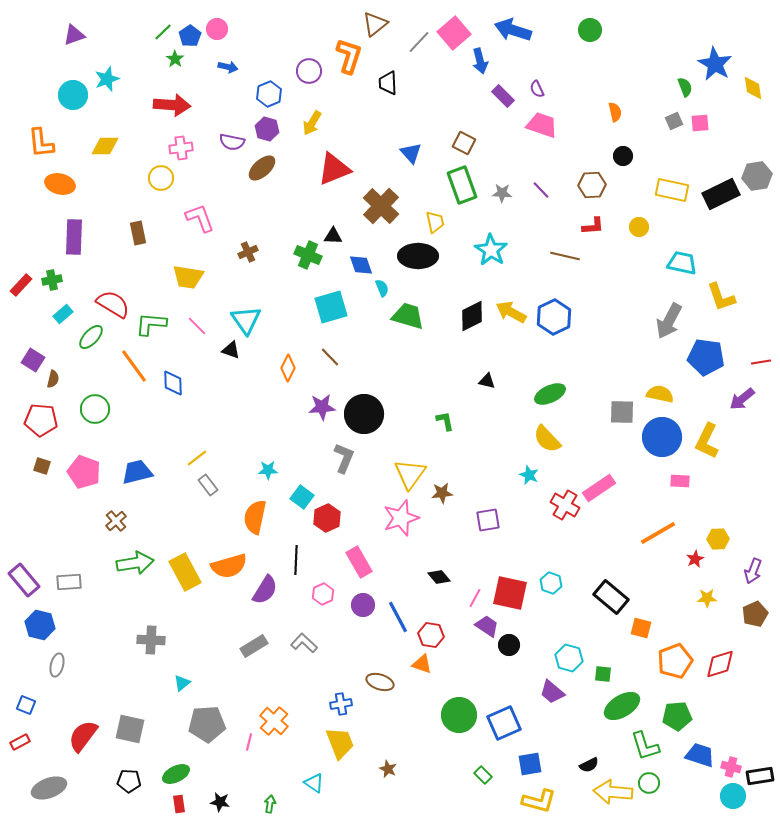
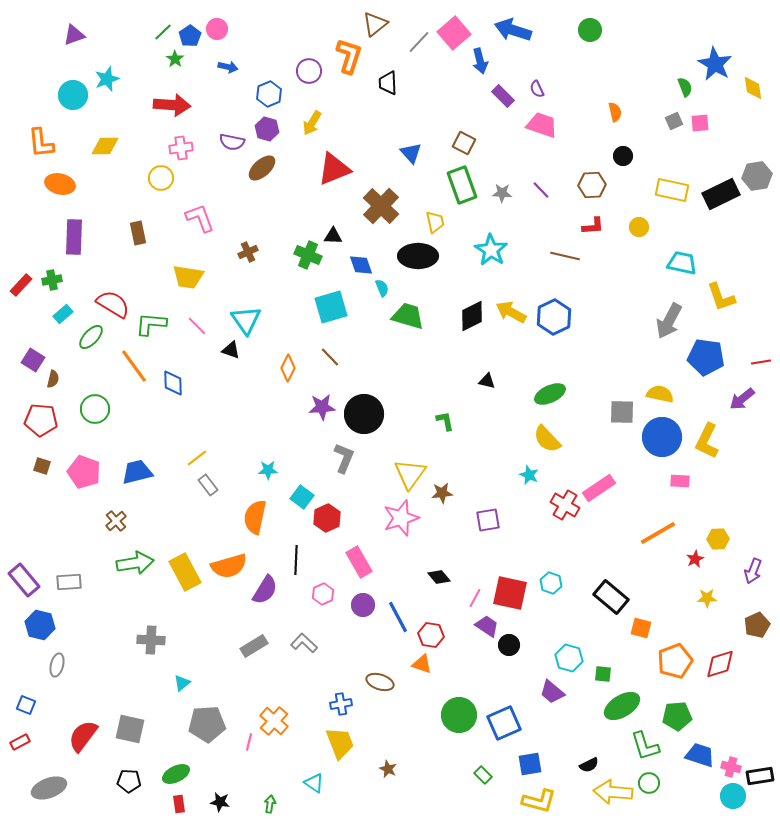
brown pentagon at (755, 614): moved 2 px right, 11 px down
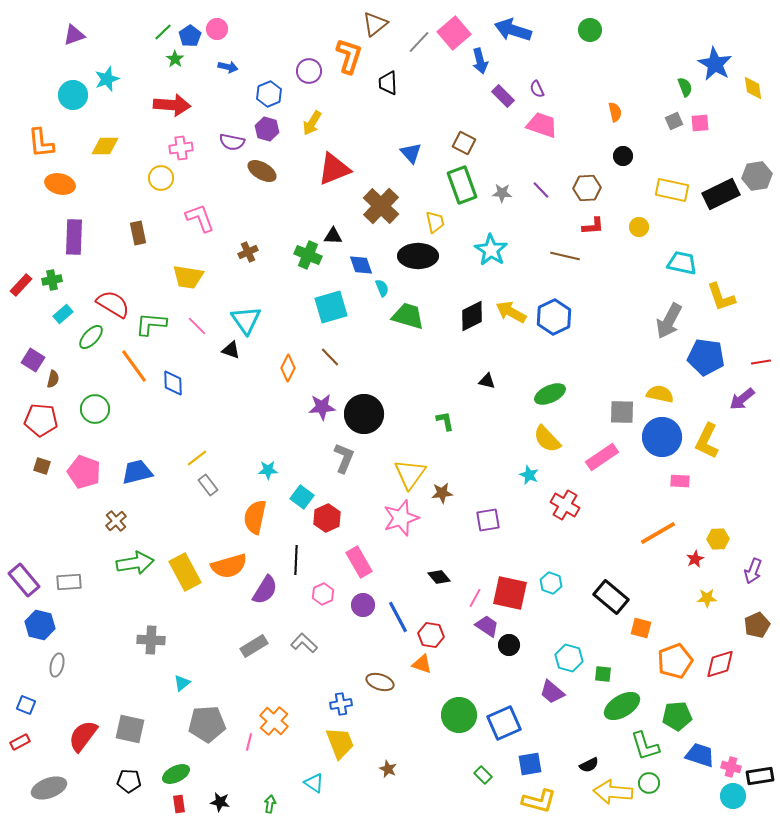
brown ellipse at (262, 168): moved 3 px down; rotated 72 degrees clockwise
brown hexagon at (592, 185): moved 5 px left, 3 px down
pink rectangle at (599, 488): moved 3 px right, 31 px up
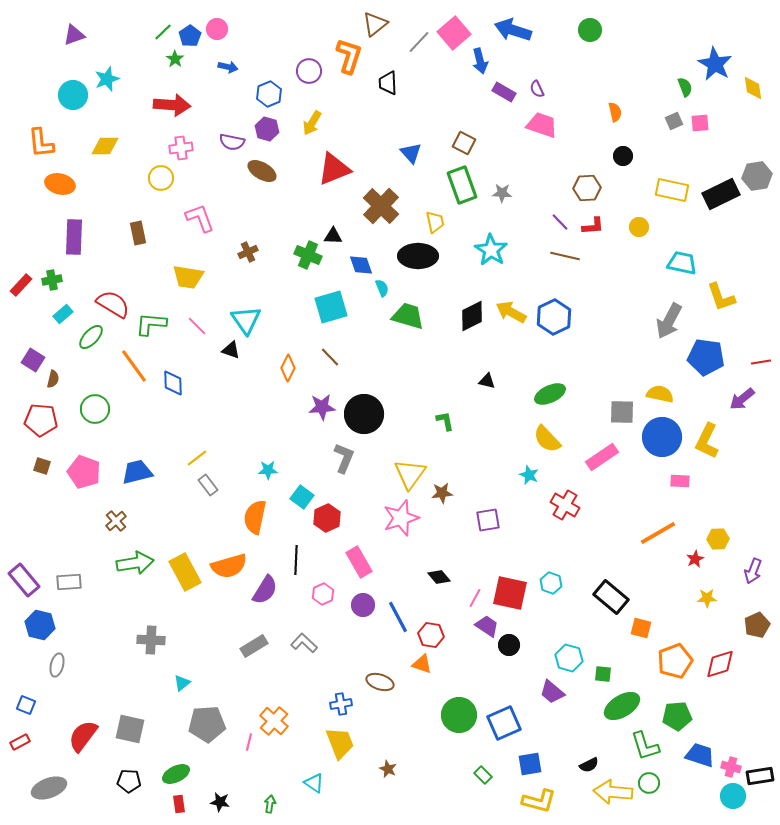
purple rectangle at (503, 96): moved 1 px right, 4 px up; rotated 15 degrees counterclockwise
purple line at (541, 190): moved 19 px right, 32 px down
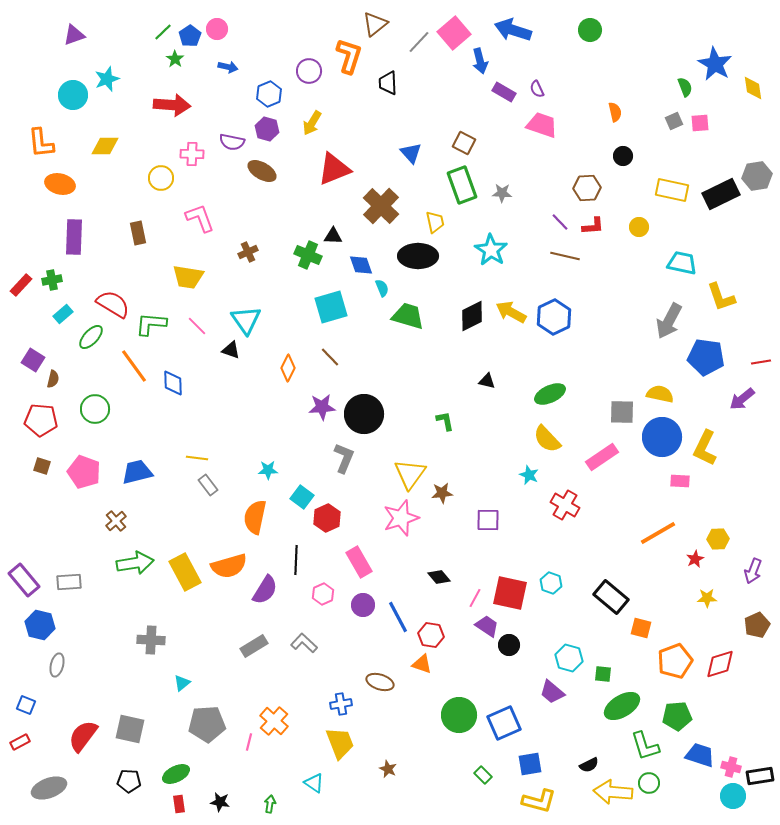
pink cross at (181, 148): moved 11 px right, 6 px down; rotated 10 degrees clockwise
yellow L-shape at (707, 441): moved 2 px left, 7 px down
yellow line at (197, 458): rotated 45 degrees clockwise
purple square at (488, 520): rotated 10 degrees clockwise
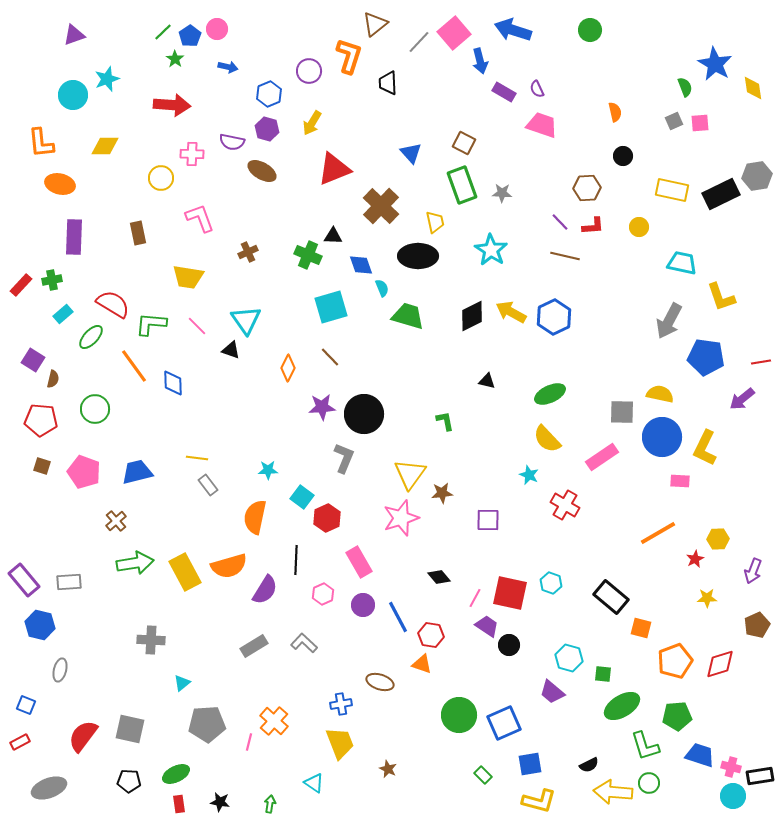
gray ellipse at (57, 665): moved 3 px right, 5 px down
